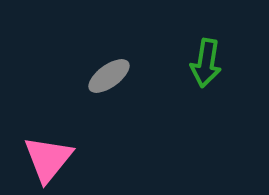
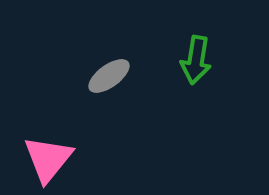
green arrow: moved 10 px left, 3 px up
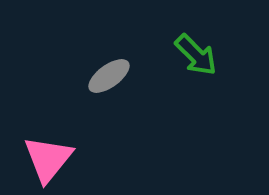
green arrow: moved 5 px up; rotated 54 degrees counterclockwise
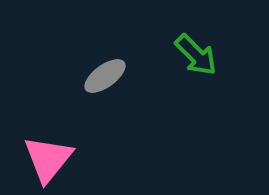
gray ellipse: moved 4 px left
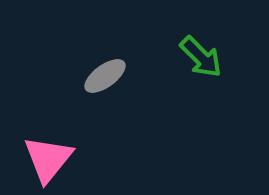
green arrow: moved 5 px right, 2 px down
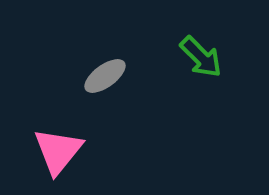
pink triangle: moved 10 px right, 8 px up
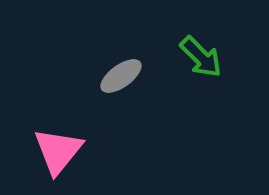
gray ellipse: moved 16 px right
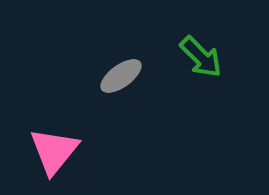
pink triangle: moved 4 px left
